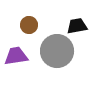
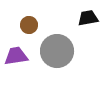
black trapezoid: moved 11 px right, 8 px up
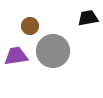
brown circle: moved 1 px right, 1 px down
gray circle: moved 4 px left
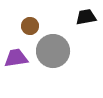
black trapezoid: moved 2 px left, 1 px up
purple trapezoid: moved 2 px down
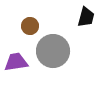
black trapezoid: rotated 115 degrees clockwise
purple trapezoid: moved 4 px down
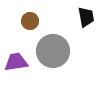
black trapezoid: rotated 25 degrees counterclockwise
brown circle: moved 5 px up
